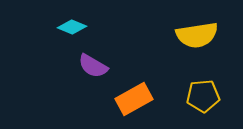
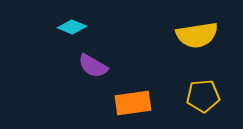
orange rectangle: moved 1 px left, 4 px down; rotated 21 degrees clockwise
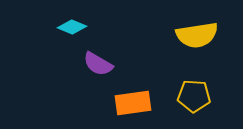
purple semicircle: moved 5 px right, 2 px up
yellow pentagon: moved 9 px left; rotated 8 degrees clockwise
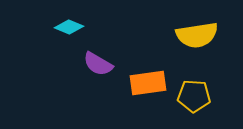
cyan diamond: moved 3 px left
orange rectangle: moved 15 px right, 20 px up
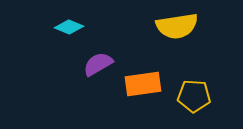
yellow semicircle: moved 20 px left, 9 px up
purple semicircle: rotated 120 degrees clockwise
orange rectangle: moved 5 px left, 1 px down
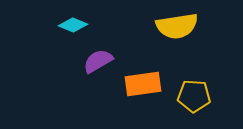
cyan diamond: moved 4 px right, 2 px up
purple semicircle: moved 3 px up
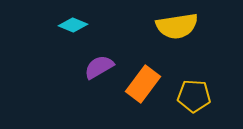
purple semicircle: moved 1 px right, 6 px down
orange rectangle: rotated 45 degrees counterclockwise
